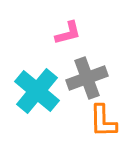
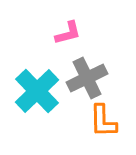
gray cross: rotated 6 degrees counterclockwise
cyan cross: rotated 6 degrees clockwise
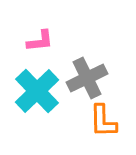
pink L-shape: moved 28 px left, 8 px down; rotated 8 degrees clockwise
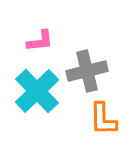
gray cross: moved 7 px up; rotated 12 degrees clockwise
orange L-shape: moved 2 px up
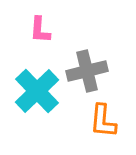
pink L-shape: moved 11 px up; rotated 100 degrees clockwise
orange L-shape: moved 2 px down; rotated 6 degrees clockwise
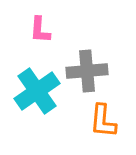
gray cross: rotated 9 degrees clockwise
cyan cross: rotated 9 degrees clockwise
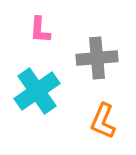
gray cross: moved 10 px right, 13 px up
orange L-shape: rotated 18 degrees clockwise
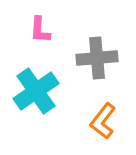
cyan cross: moved 1 px left
orange L-shape: rotated 15 degrees clockwise
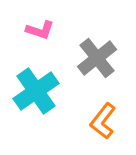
pink L-shape: rotated 76 degrees counterclockwise
gray cross: rotated 33 degrees counterclockwise
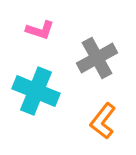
gray cross: rotated 9 degrees clockwise
cyan cross: rotated 33 degrees counterclockwise
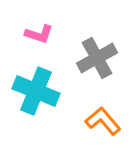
pink L-shape: moved 1 px left, 4 px down
orange L-shape: rotated 102 degrees clockwise
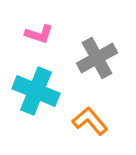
orange L-shape: moved 13 px left
